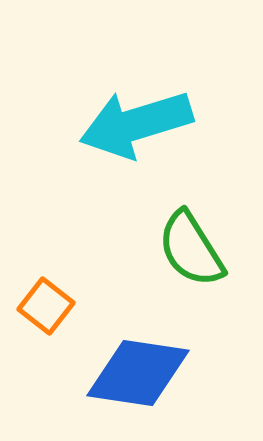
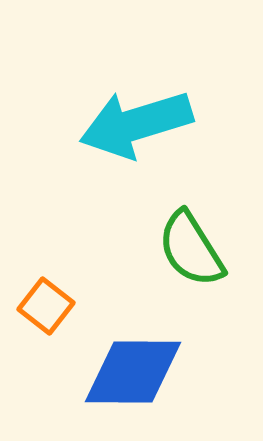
blue diamond: moved 5 px left, 1 px up; rotated 8 degrees counterclockwise
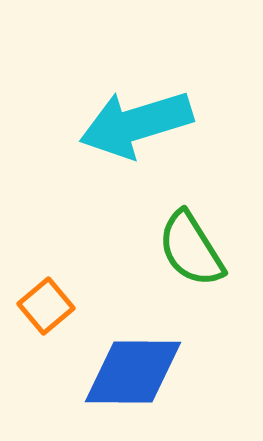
orange square: rotated 12 degrees clockwise
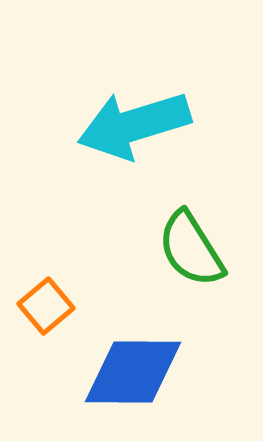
cyan arrow: moved 2 px left, 1 px down
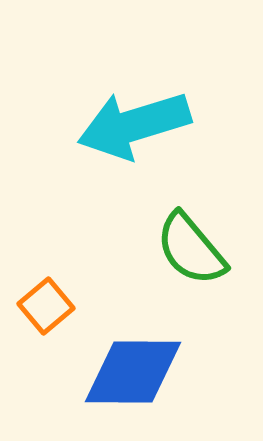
green semicircle: rotated 8 degrees counterclockwise
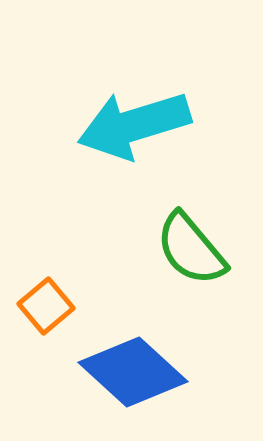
blue diamond: rotated 42 degrees clockwise
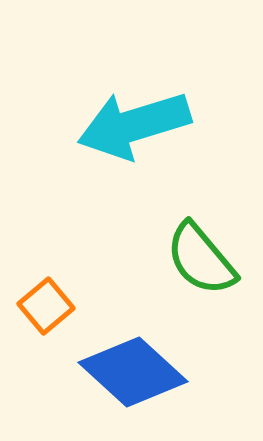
green semicircle: moved 10 px right, 10 px down
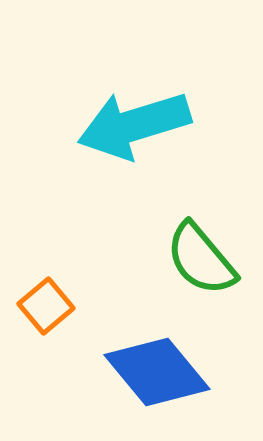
blue diamond: moved 24 px right; rotated 8 degrees clockwise
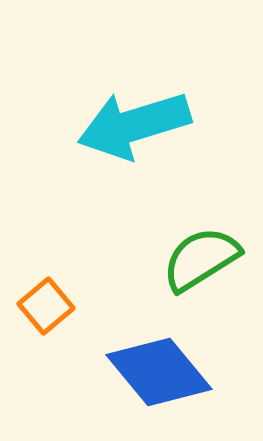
green semicircle: rotated 98 degrees clockwise
blue diamond: moved 2 px right
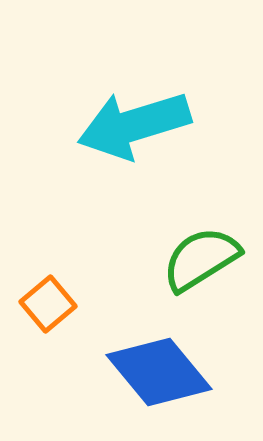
orange square: moved 2 px right, 2 px up
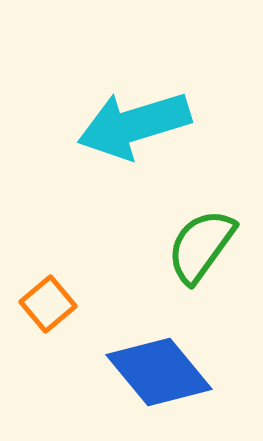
green semicircle: moved 13 px up; rotated 22 degrees counterclockwise
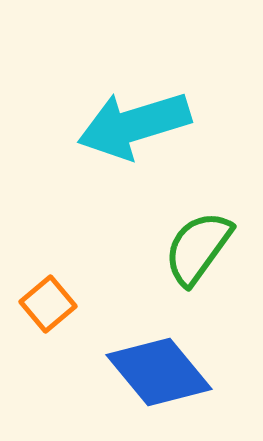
green semicircle: moved 3 px left, 2 px down
